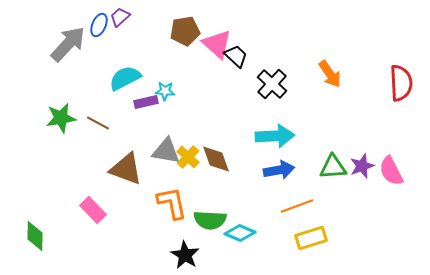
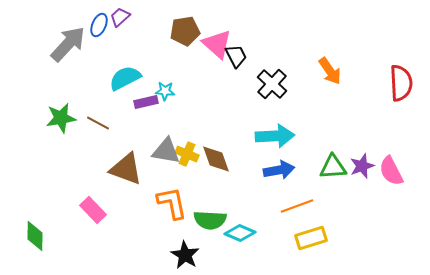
black trapezoid: rotated 20 degrees clockwise
orange arrow: moved 3 px up
yellow cross: moved 1 px left, 3 px up; rotated 20 degrees counterclockwise
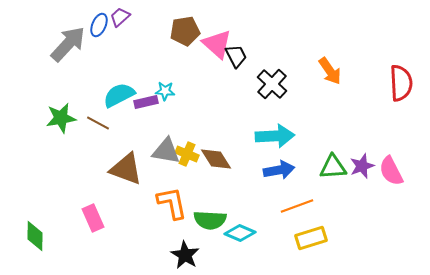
cyan semicircle: moved 6 px left, 17 px down
brown diamond: rotated 12 degrees counterclockwise
pink rectangle: moved 8 px down; rotated 20 degrees clockwise
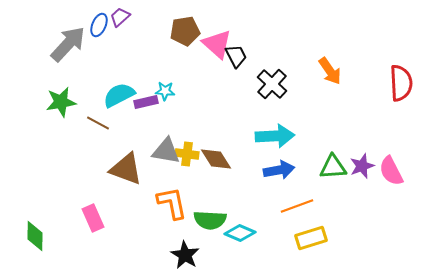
green star: moved 16 px up
yellow cross: rotated 15 degrees counterclockwise
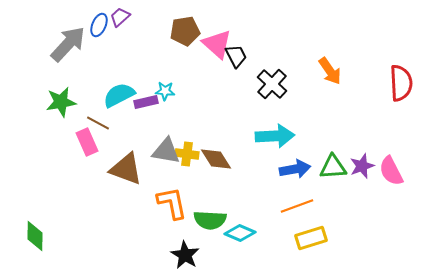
blue arrow: moved 16 px right, 1 px up
pink rectangle: moved 6 px left, 76 px up
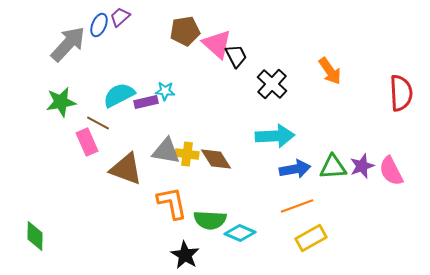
red semicircle: moved 10 px down
yellow rectangle: rotated 12 degrees counterclockwise
